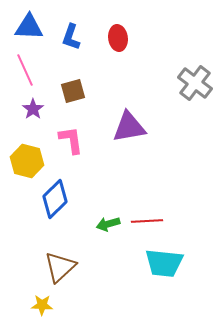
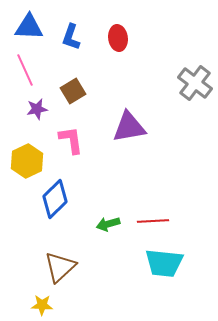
brown square: rotated 15 degrees counterclockwise
purple star: moved 4 px right; rotated 25 degrees clockwise
yellow hexagon: rotated 20 degrees clockwise
red line: moved 6 px right
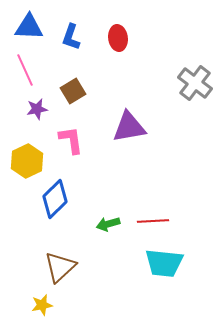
yellow star: rotated 15 degrees counterclockwise
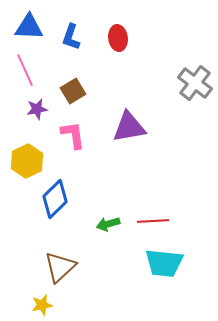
pink L-shape: moved 2 px right, 5 px up
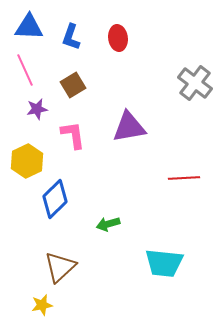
brown square: moved 6 px up
red line: moved 31 px right, 43 px up
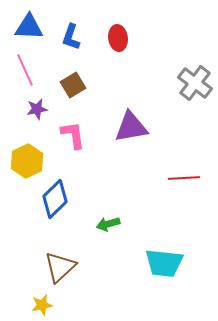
purple triangle: moved 2 px right
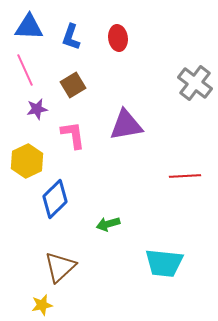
purple triangle: moved 5 px left, 2 px up
red line: moved 1 px right, 2 px up
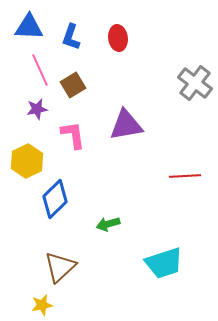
pink line: moved 15 px right
cyan trapezoid: rotated 24 degrees counterclockwise
